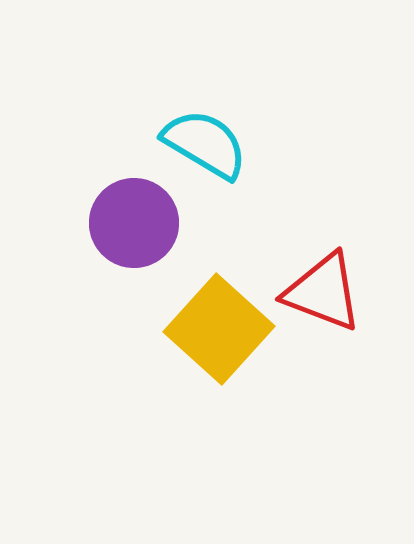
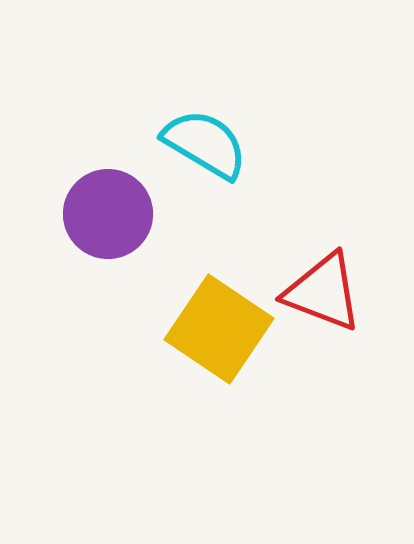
purple circle: moved 26 px left, 9 px up
yellow square: rotated 8 degrees counterclockwise
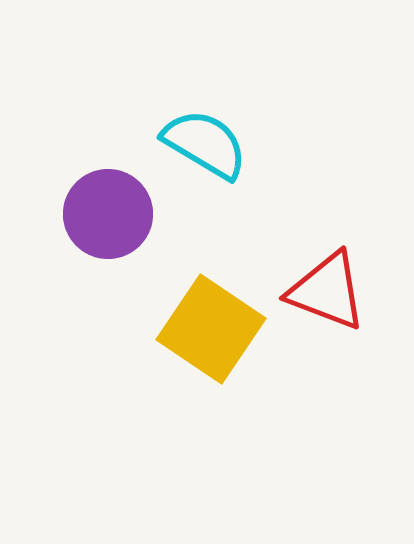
red triangle: moved 4 px right, 1 px up
yellow square: moved 8 px left
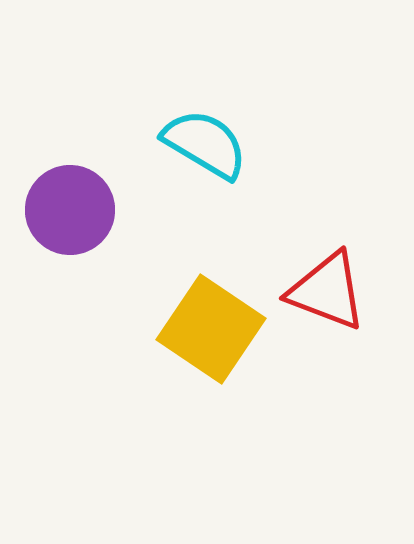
purple circle: moved 38 px left, 4 px up
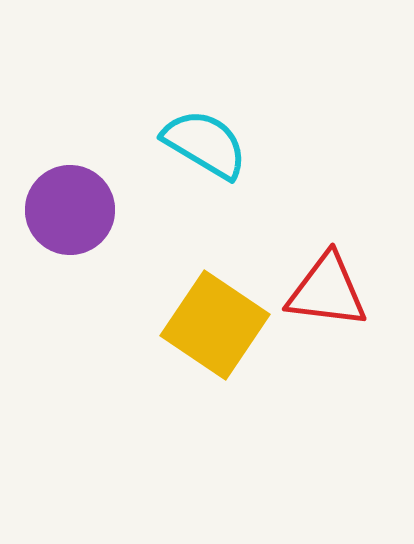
red triangle: rotated 14 degrees counterclockwise
yellow square: moved 4 px right, 4 px up
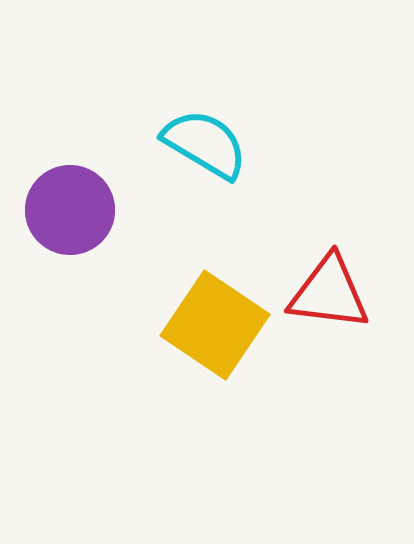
red triangle: moved 2 px right, 2 px down
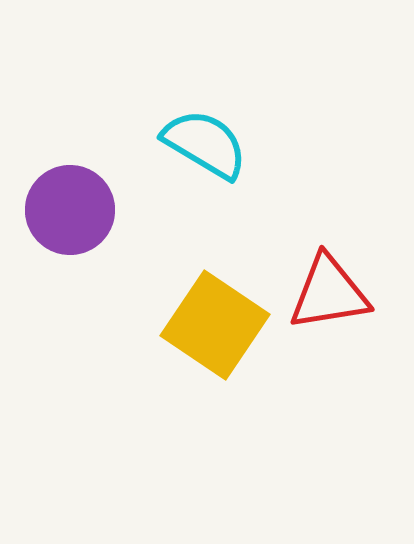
red triangle: rotated 16 degrees counterclockwise
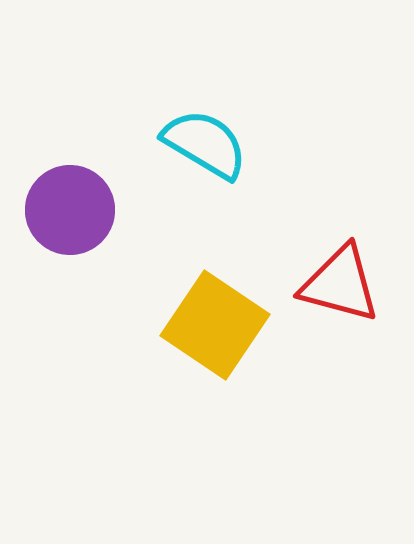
red triangle: moved 11 px right, 9 px up; rotated 24 degrees clockwise
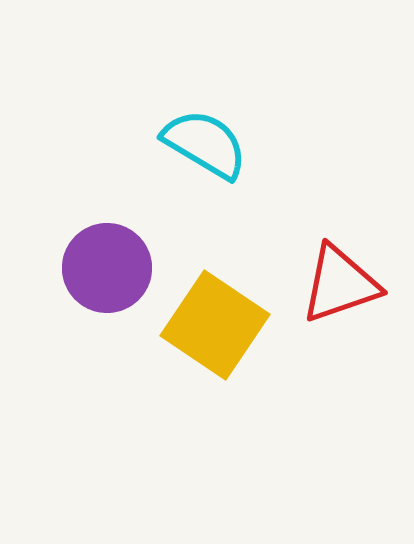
purple circle: moved 37 px right, 58 px down
red triangle: rotated 34 degrees counterclockwise
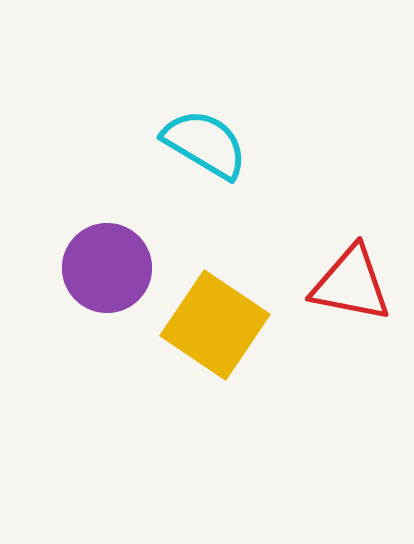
red triangle: moved 11 px right; rotated 30 degrees clockwise
